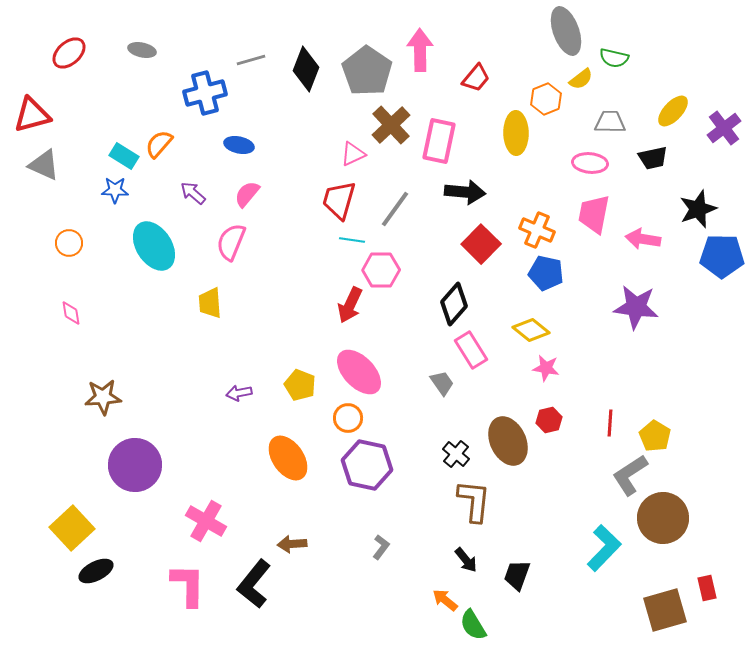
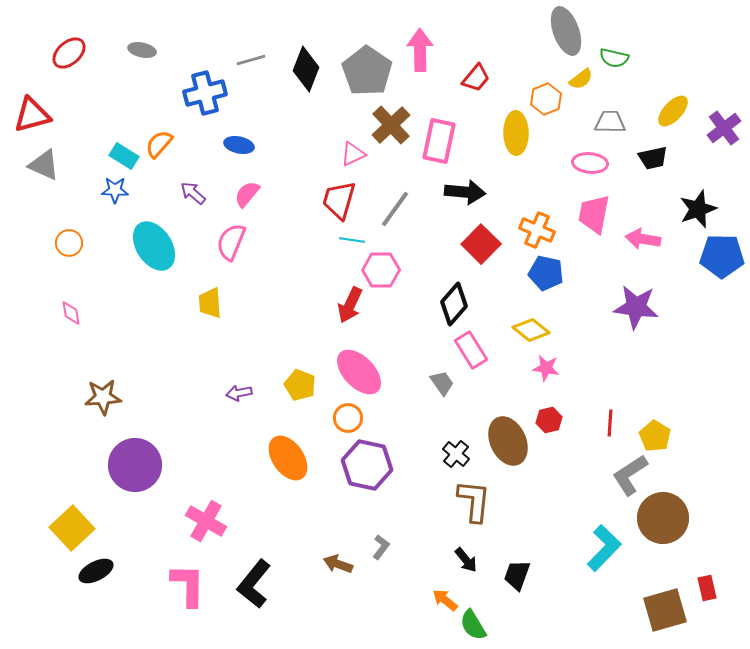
brown arrow at (292, 544): moved 46 px right, 20 px down; rotated 24 degrees clockwise
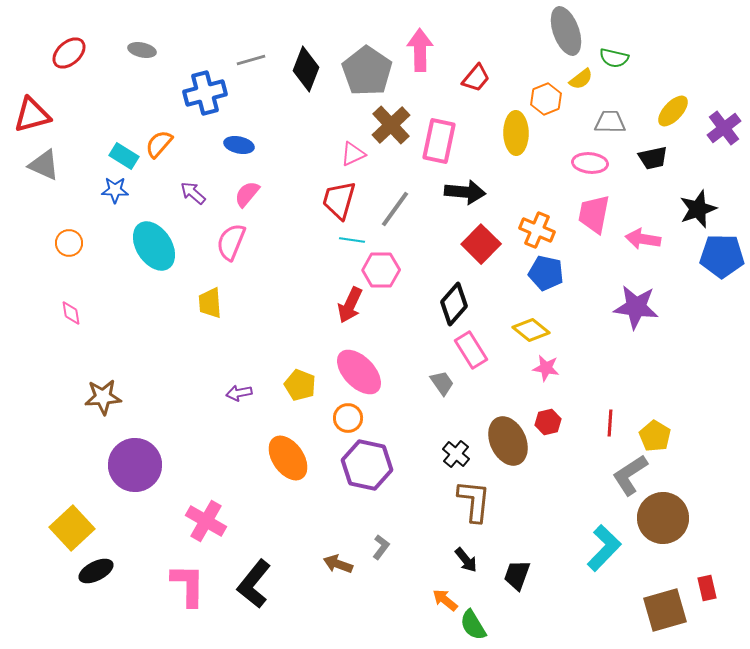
red hexagon at (549, 420): moved 1 px left, 2 px down
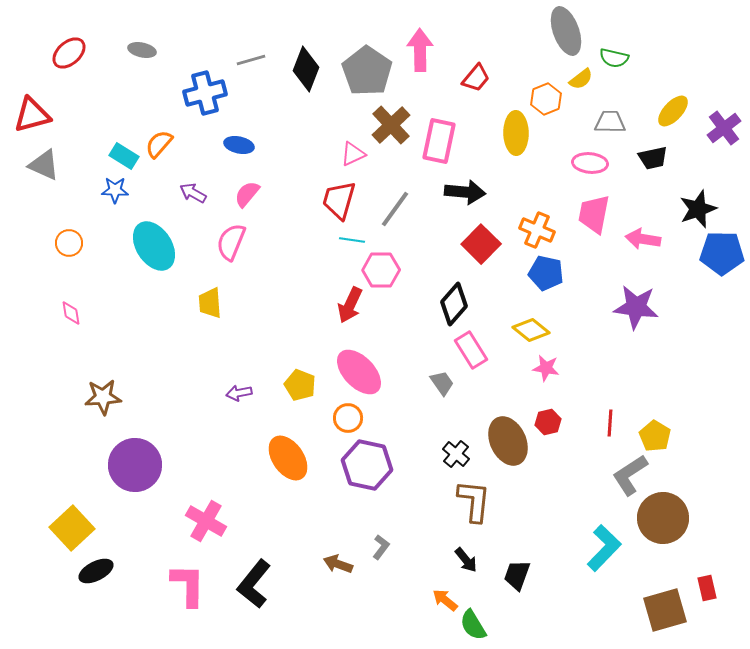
purple arrow at (193, 193): rotated 12 degrees counterclockwise
blue pentagon at (722, 256): moved 3 px up
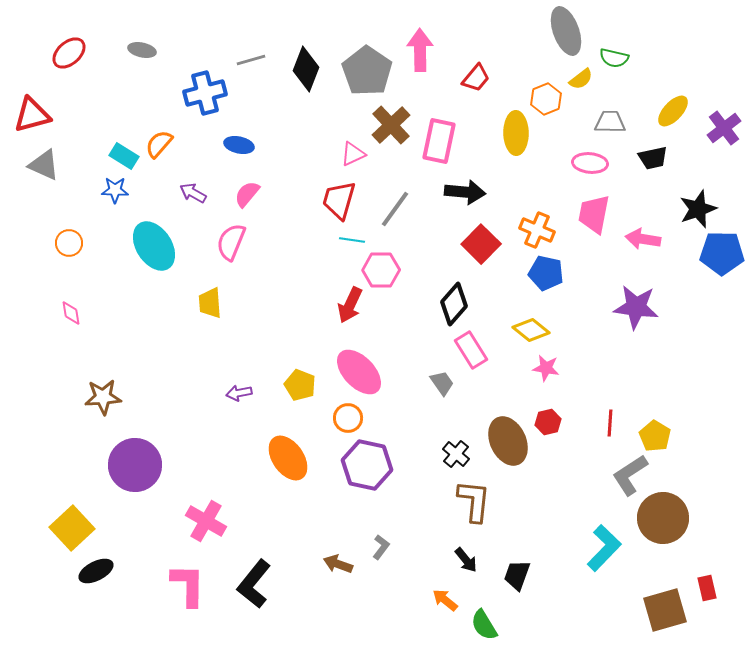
green semicircle at (473, 625): moved 11 px right
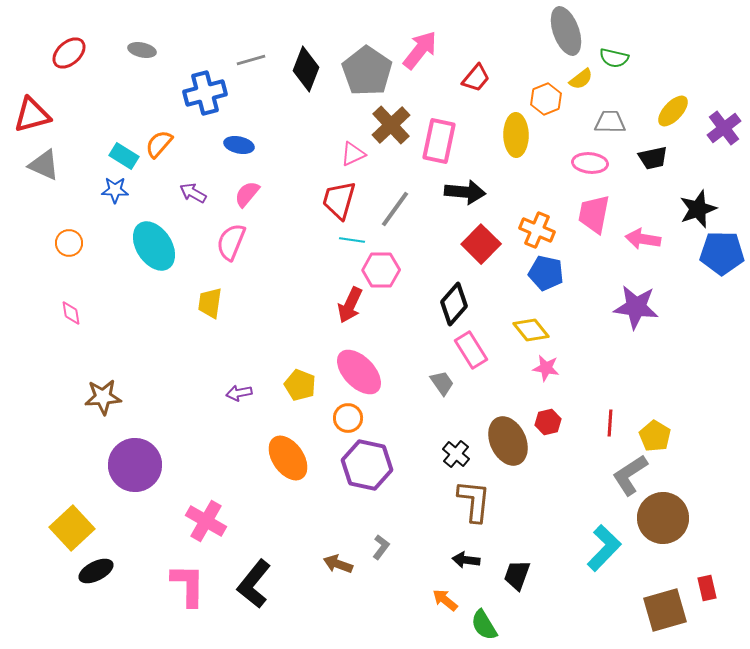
pink arrow at (420, 50): rotated 39 degrees clockwise
yellow ellipse at (516, 133): moved 2 px down
yellow trapezoid at (210, 303): rotated 12 degrees clockwise
yellow diamond at (531, 330): rotated 12 degrees clockwise
black arrow at (466, 560): rotated 136 degrees clockwise
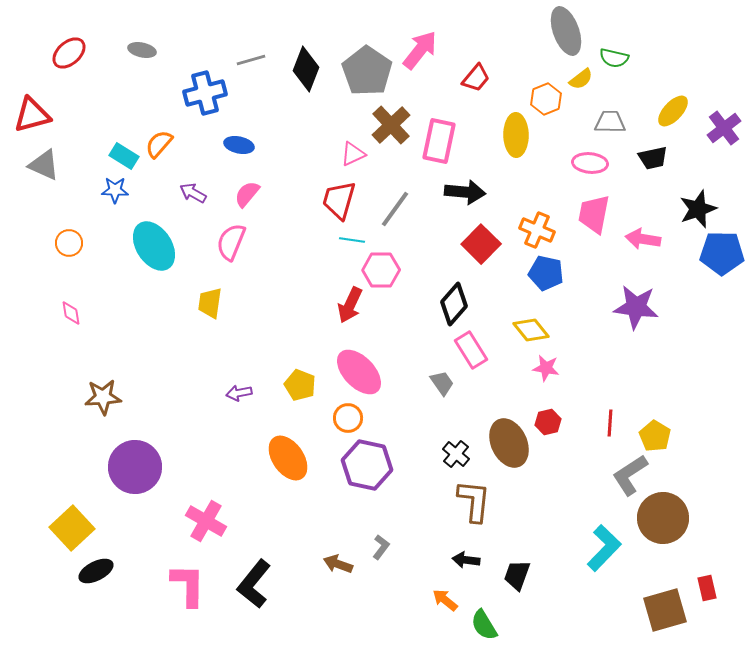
brown ellipse at (508, 441): moved 1 px right, 2 px down
purple circle at (135, 465): moved 2 px down
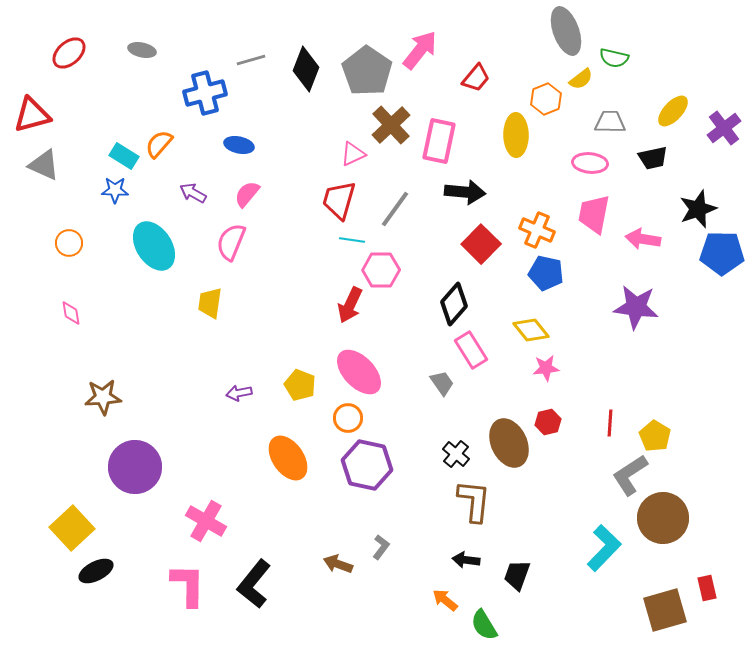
pink star at (546, 368): rotated 16 degrees counterclockwise
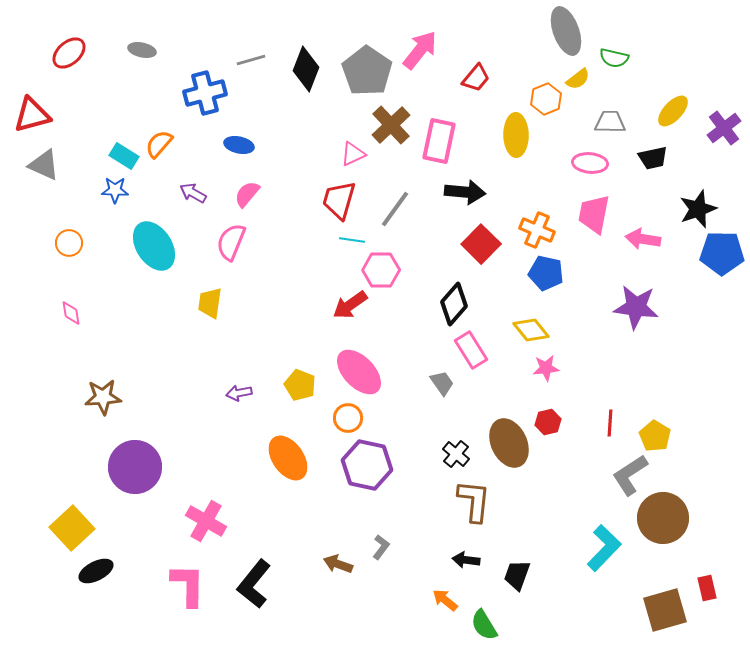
yellow semicircle at (581, 79): moved 3 px left
red arrow at (350, 305): rotated 30 degrees clockwise
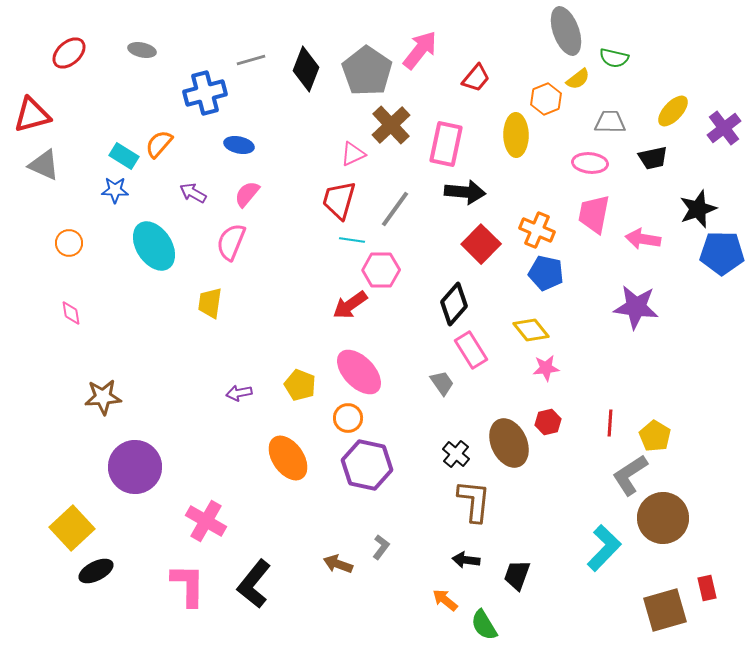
pink rectangle at (439, 141): moved 7 px right, 3 px down
